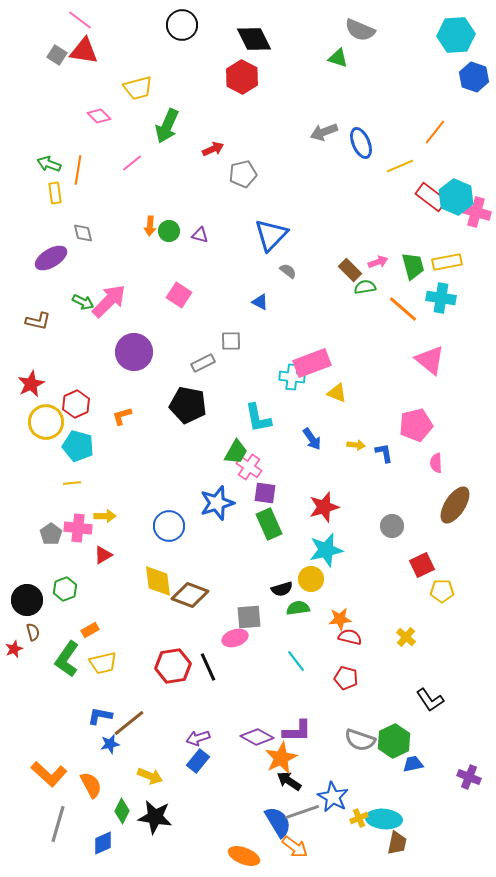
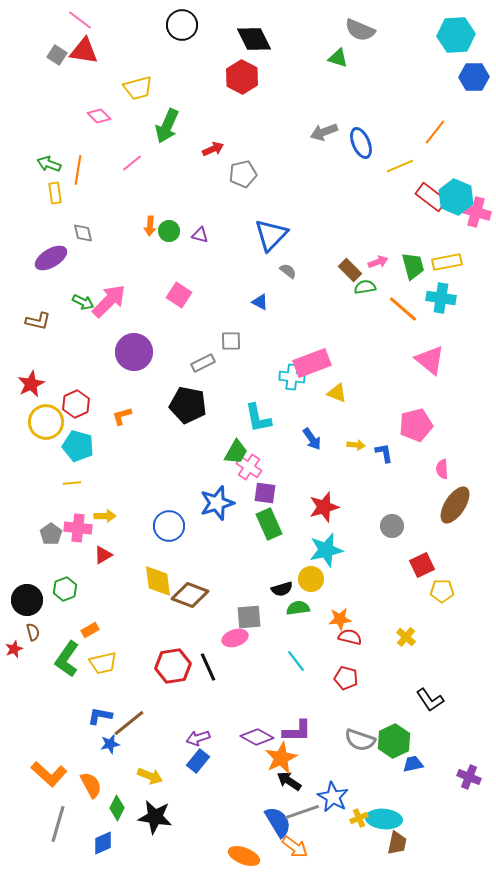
blue hexagon at (474, 77): rotated 20 degrees counterclockwise
pink semicircle at (436, 463): moved 6 px right, 6 px down
green diamond at (122, 811): moved 5 px left, 3 px up
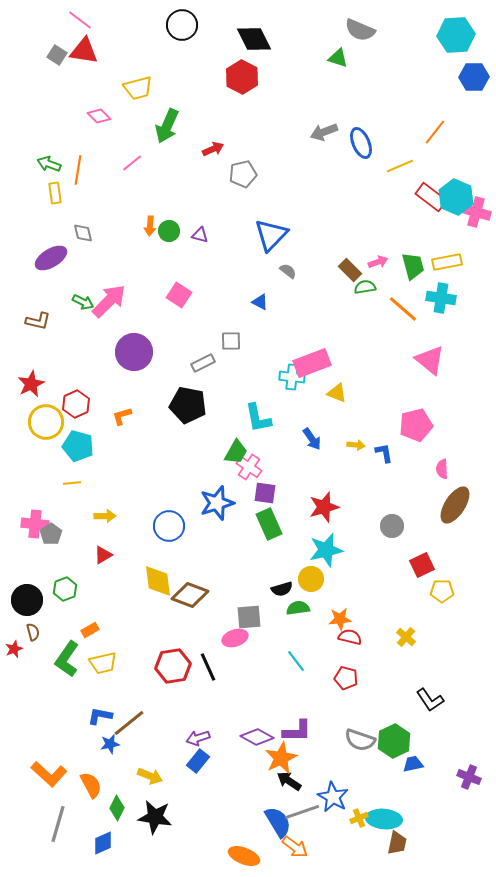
pink cross at (78, 528): moved 43 px left, 4 px up
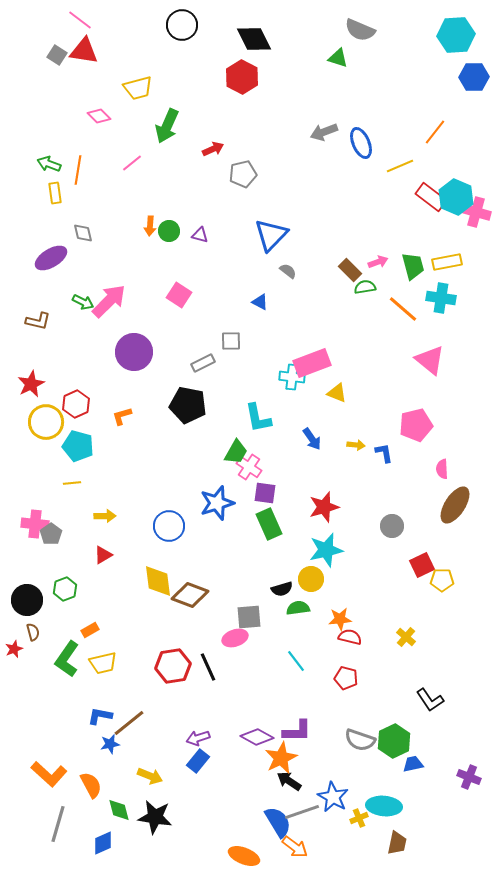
yellow pentagon at (442, 591): moved 11 px up
green diamond at (117, 808): moved 2 px right, 2 px down; rotated 40 degrees counterclockwise
cyan ellipse at (384, 819): moved 13 px up
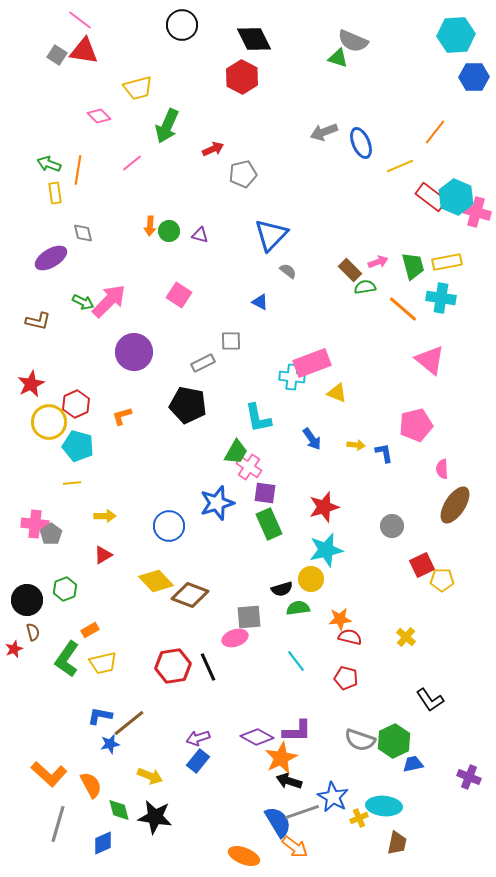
gray semicircle at (360, 30): moved 7 px left, 11 px down
yellow circle at (46, 422): moved 3 px right
yellow diamond at (158, 581): moved 2 px left; rotated 36 degrees counterclockwise
black arrow at (289, 781): rotated 15 degrees counterclockwise
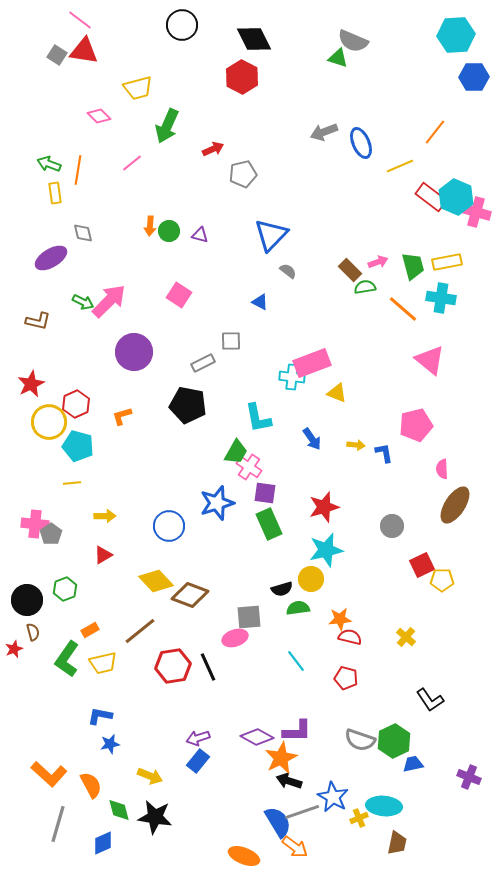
brown line at (129, 723): moved 11 px right, 92 px up
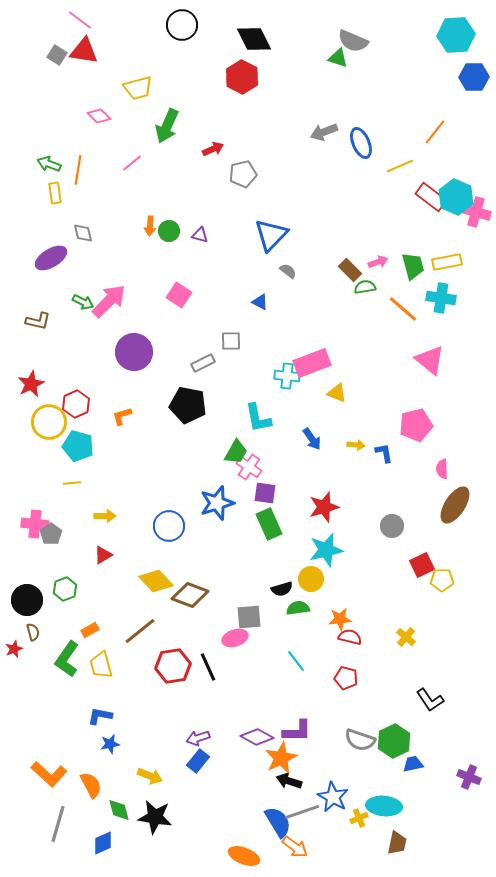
cyan cross at (292, 377): moved 5 px left, 1 px up
yellow trapezoid at (103, 663): moved 2 px left, 2 px down; rotated 88 degrees clockwise
